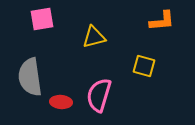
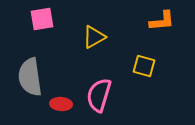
yellow triangle: rotated 15 degrees counterclockwise
red ellipse: moved 2 px down
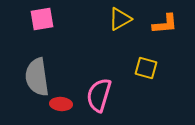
orange L-shape: moved 3 px right, 3 px down
yellow triangle: moved 26 px right, 18 px up
yellow square: moved 2 px right, 2 px down
gray semicircle: moved 7 px right
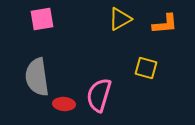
red ellipse: moved 3 px right
